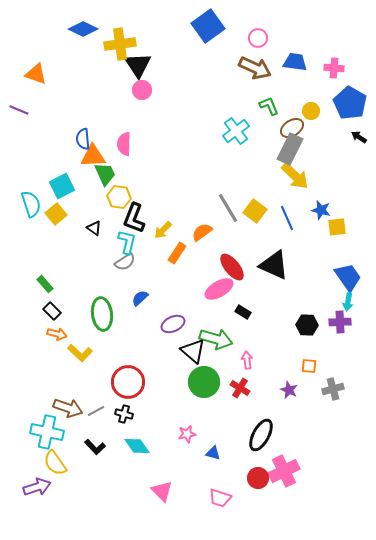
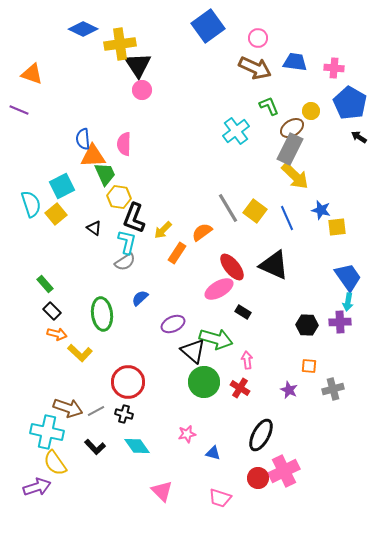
orange triangle at (36, 74): moved 4 px left
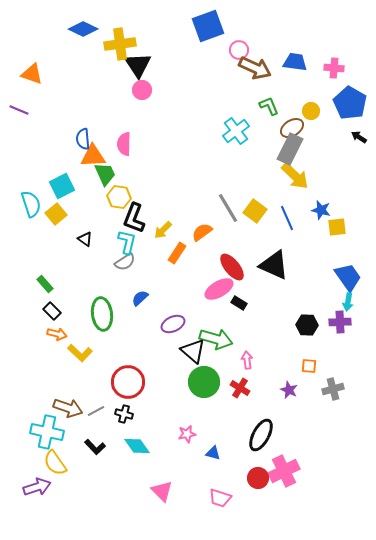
blue square at (208, 26): rotated 16 degrees clockwise
pink circle at (258, 38): moved 19 px left, 12 px down
black triangle at (94, 228): moved 9 px left, 11 px down
black rectangle at (243, 312): moved 4 px left, 9 px up
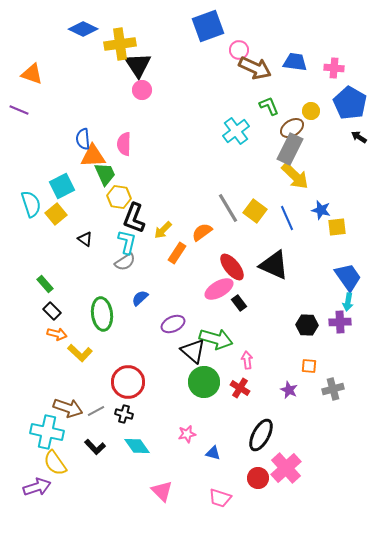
black rectangle at (239, 303): rotated 21 degrees clockwise
pink cross at (284, 471): moved 2 px right, 3 px up; rotated 16 degrees counterclockwise
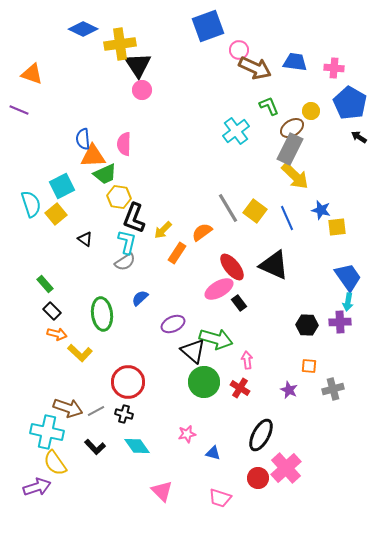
green trapezoid at (105, 174): rotated 90 degrees clockwise
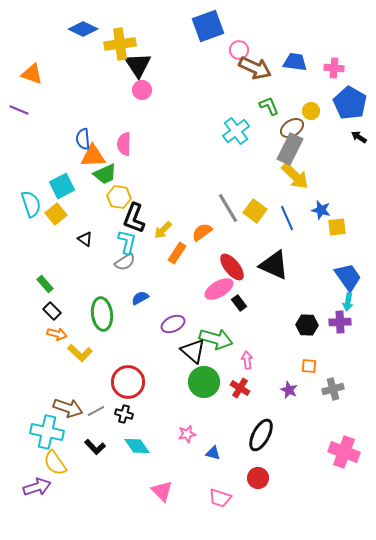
blue semicircle at (140, 298): rotated 12 degrees clockwise
pink cross at (286, 468): moved 58 px right, 16 px up; rotated 28 degrees counterclockwise
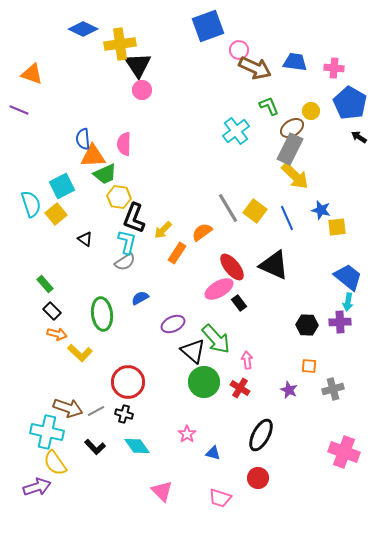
blue trapezoid at (348, 277): rotated 16 degrees counterclockwise
green arrow at (216, 339): rotated 32 degrees clockwise
pink star at (187, 434): rotated 24 degrees counterclockwise
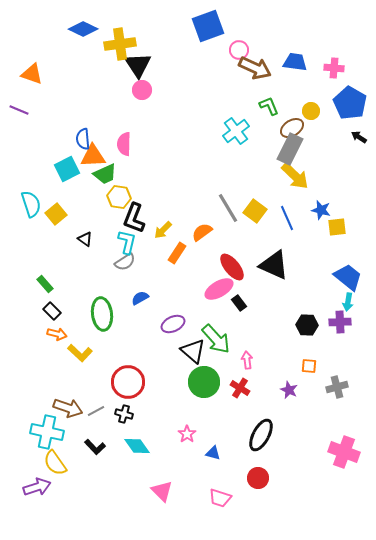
cyan square at (62, 186): moved 5 px right, 17 px up
gray cross at (333, 389): moved 4 px right, 2 px up
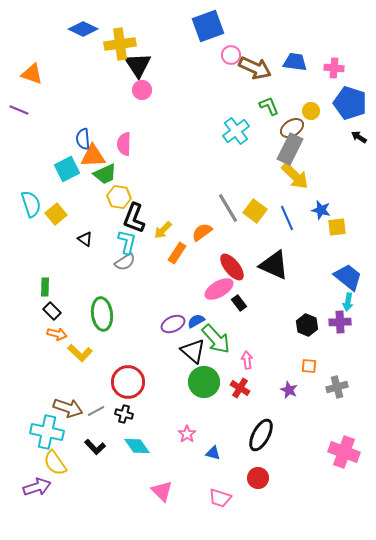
pink circle at (239, 50): moved 8 px left, 5 px down
blue pentagon at (350, 103): rotated 12 degrees counterclockwise
green rectangle at (45, 284): moved 3 px down; rotated 42 degrees clockwise
blue semicircle at (140, 298): moved 56 px right, 23 px down
black hexagon at (307, 325): rotated 20 degrees clockwise
